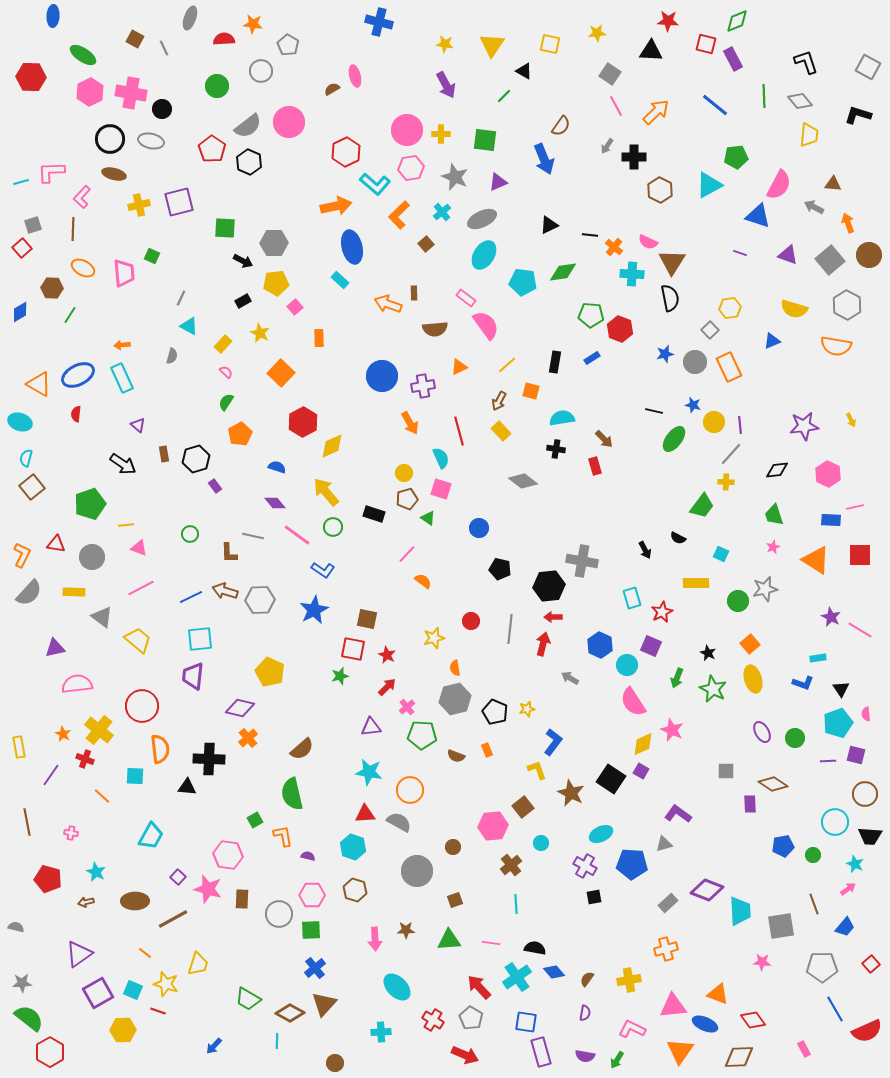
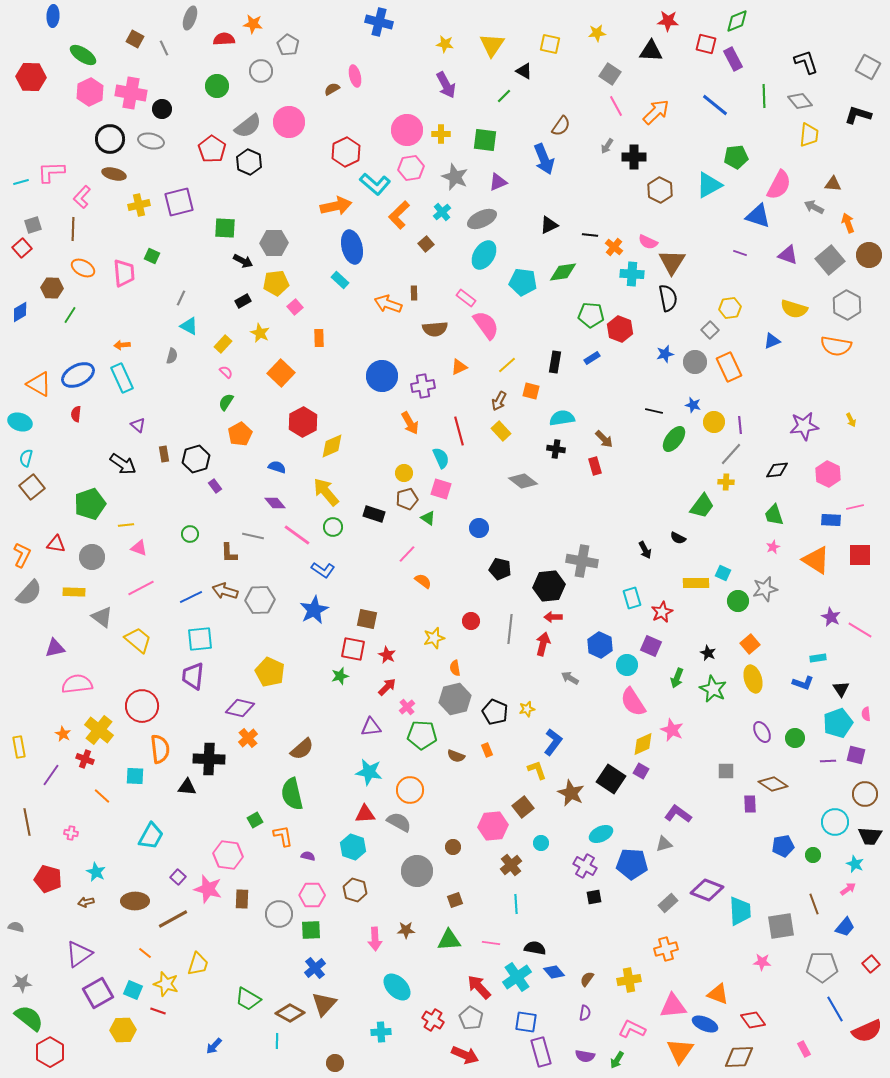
black semicircle at (670, 298): moved 2 px left
cyan square at (721, 554): moved 2 px right, 19 px down
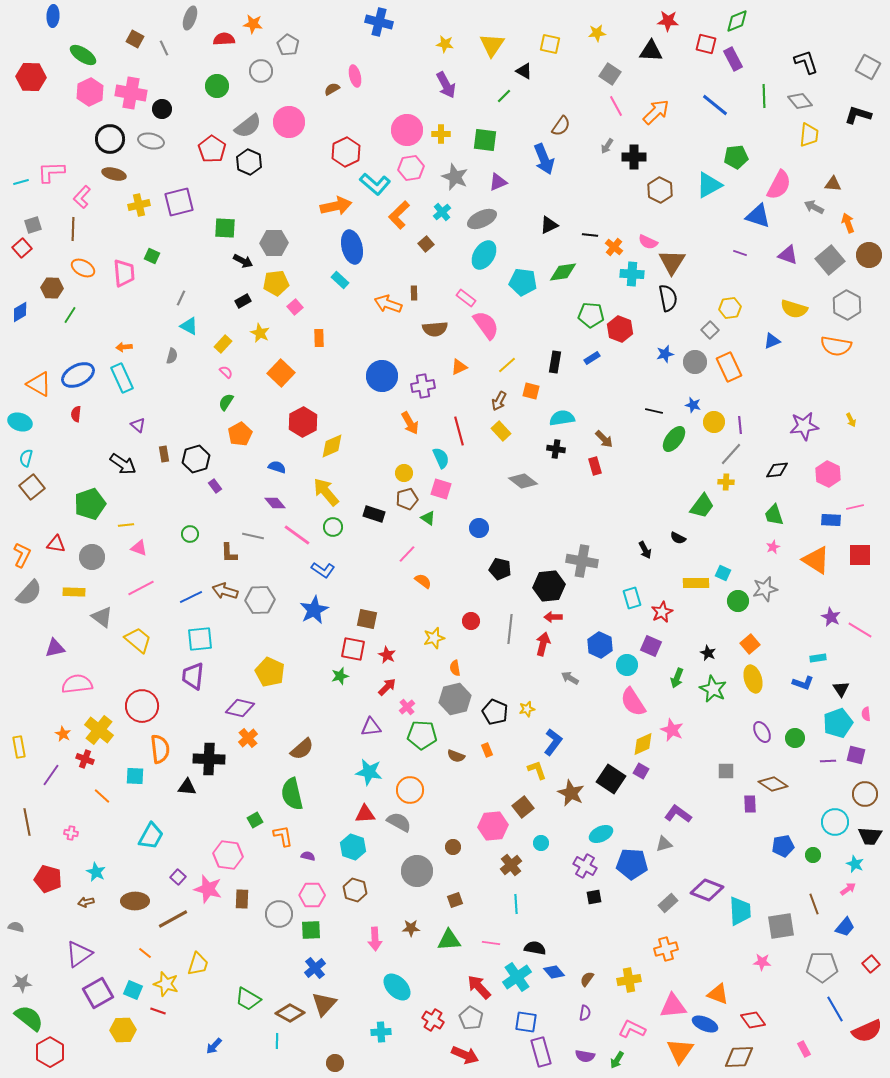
orange arrow at (122, 345): moved 2 px right, 2 px down
brown star at (406, 930): moved 5 px right, 2 px up
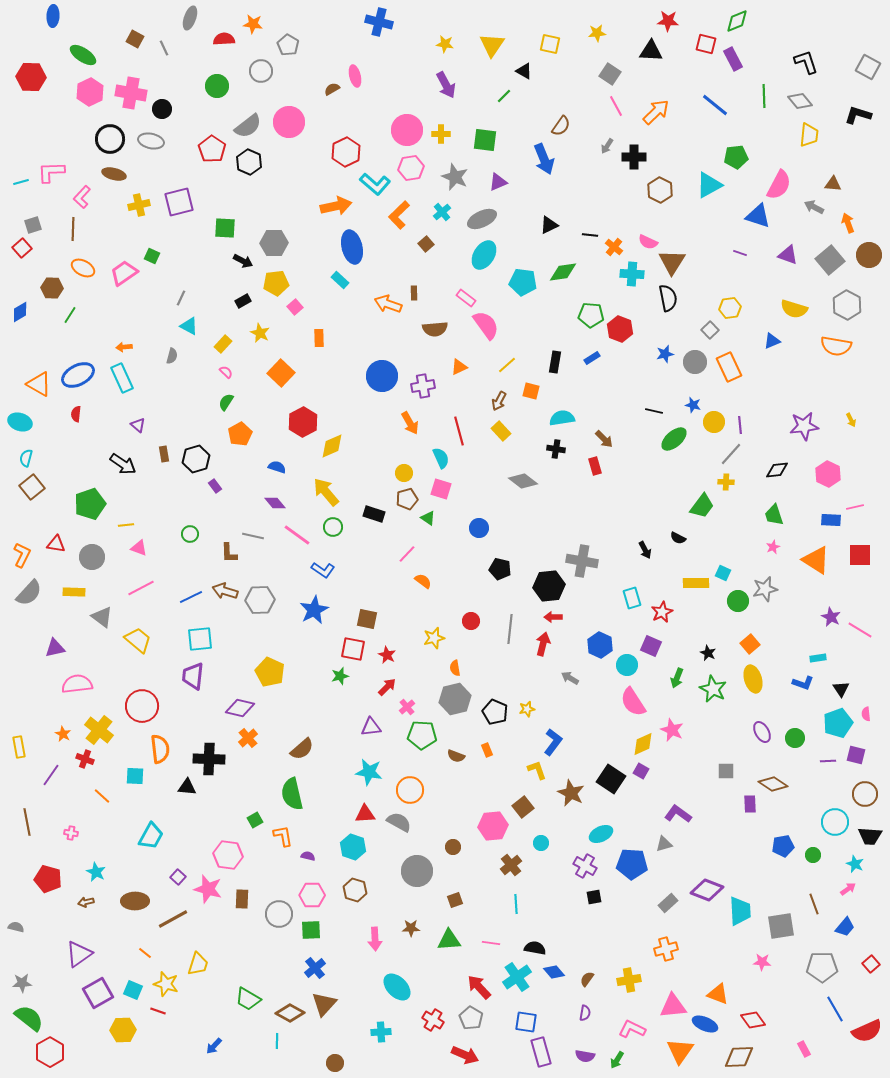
pink trapezoid at (124, 273): rotated 120 degrees counterclockwise
green ellipse at (674, 439): rotated 12 degrees clockwise
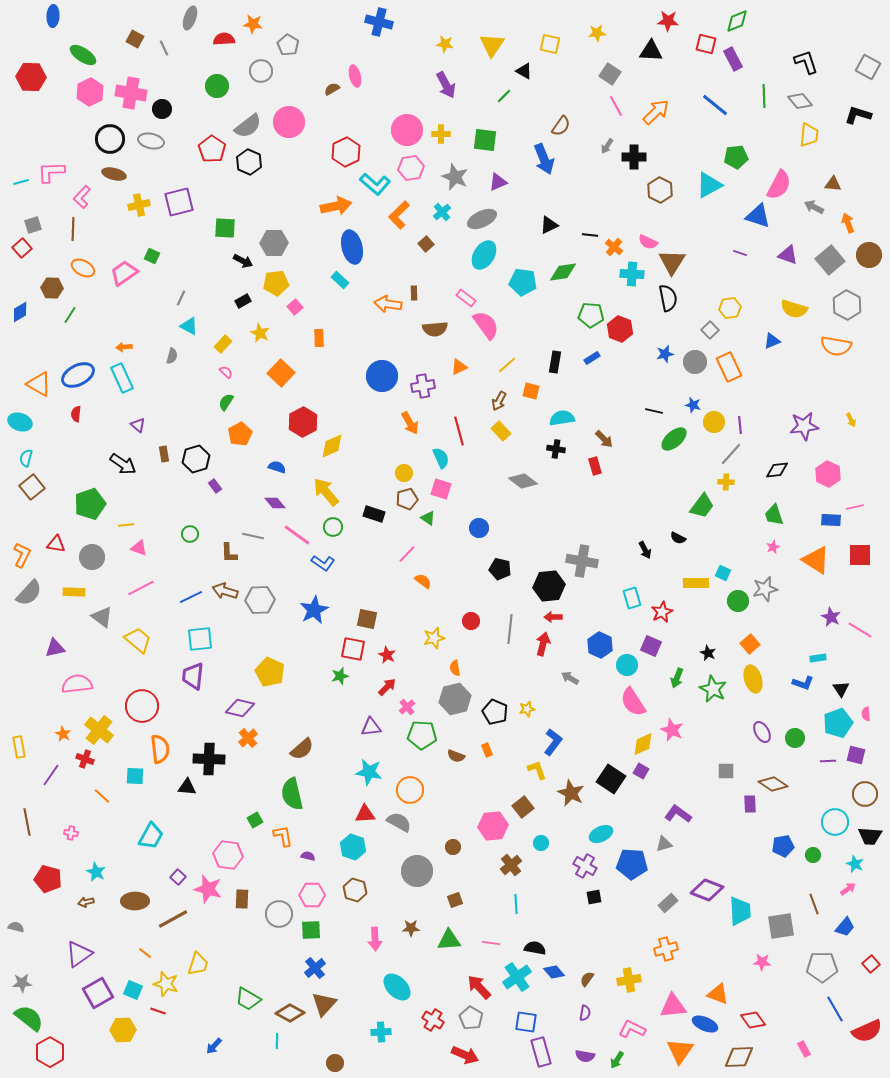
orange arrow at (388, 304): rotated 12 degrees counterclockwise
blue L-shape at (323, 570): moved 7 px up
